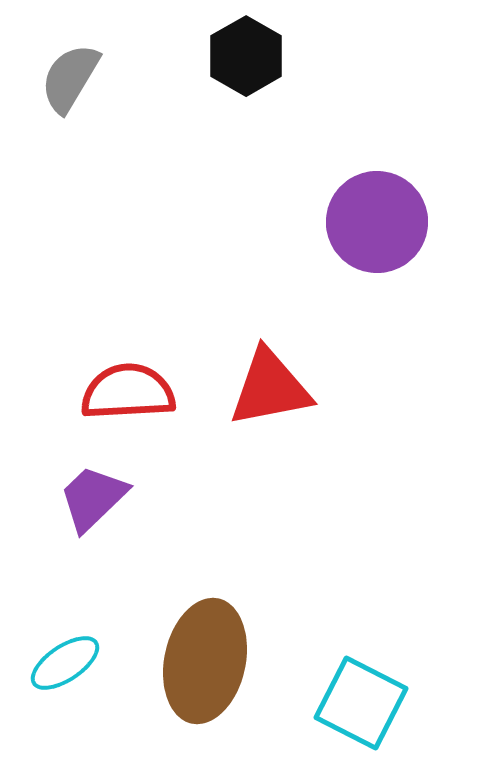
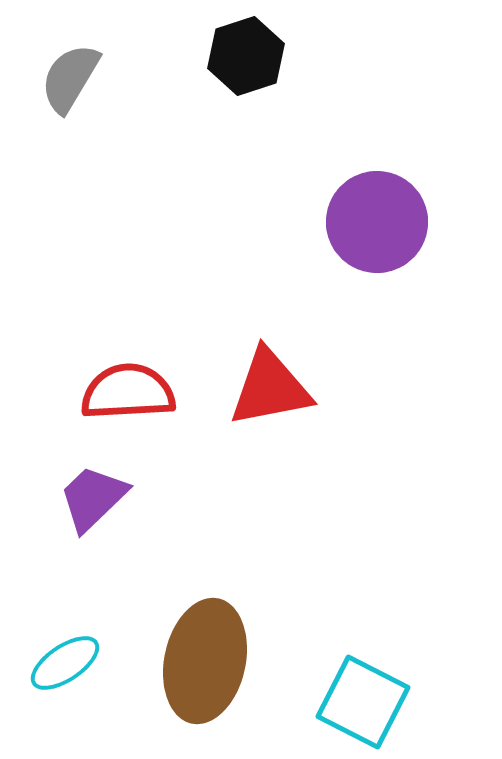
black hexagon: rotated 12 degrees clockwise
cyan square: moved 2 px right, 1 px up
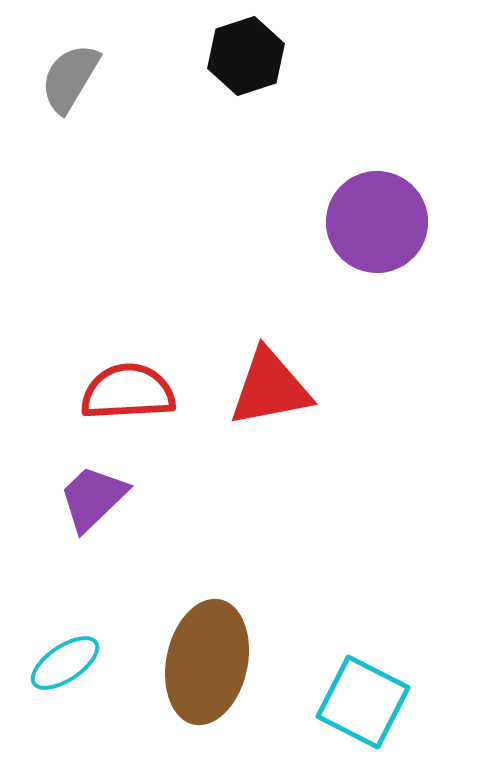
brown ellipse: moved 2 px right, 1 px down
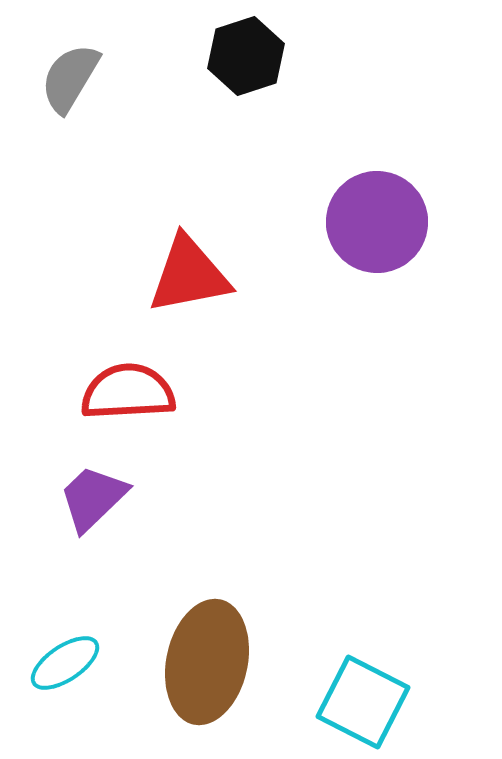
red triangle: moved 81 px left, 113 px up
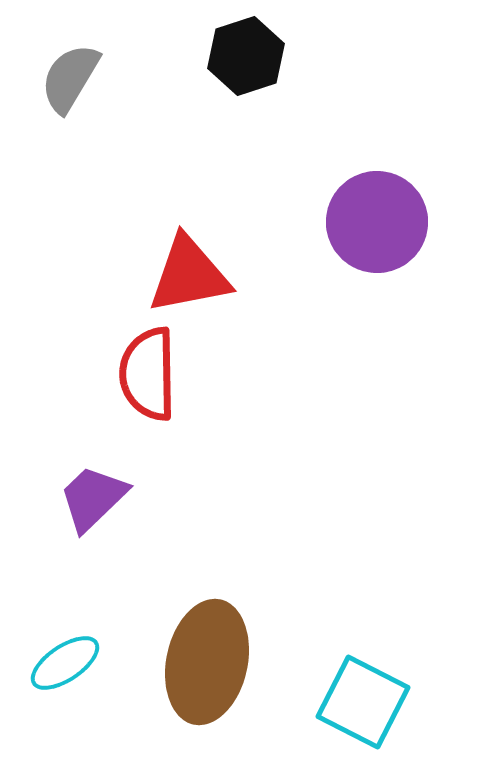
red semicircle: moved 20 px right, 18 px up; rotated 88 degrees counterclockwise
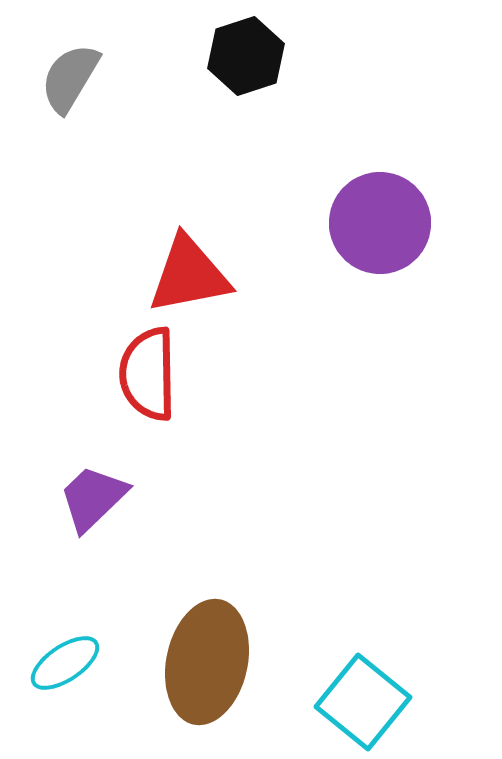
purple circle: moved 3 px right, 1 px down
cyan square: rotated 12 degrees clockwise
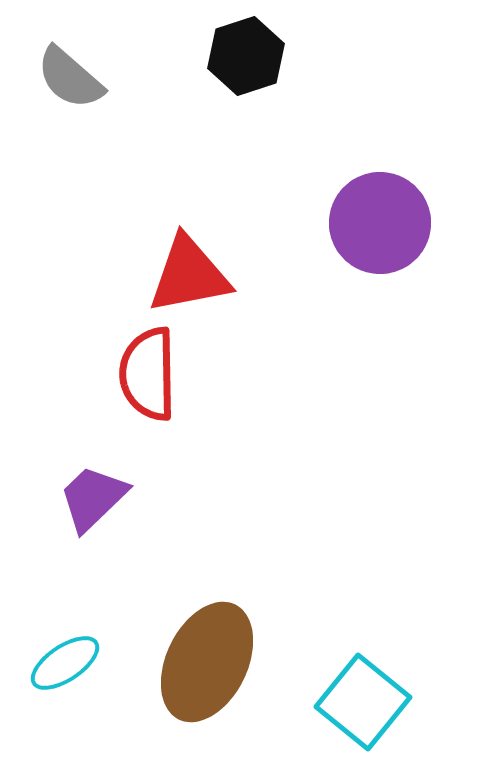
gray semicircle: rotated 80 degrees counterclockwise
brown ellipse: rotated 14 degrees clockwise
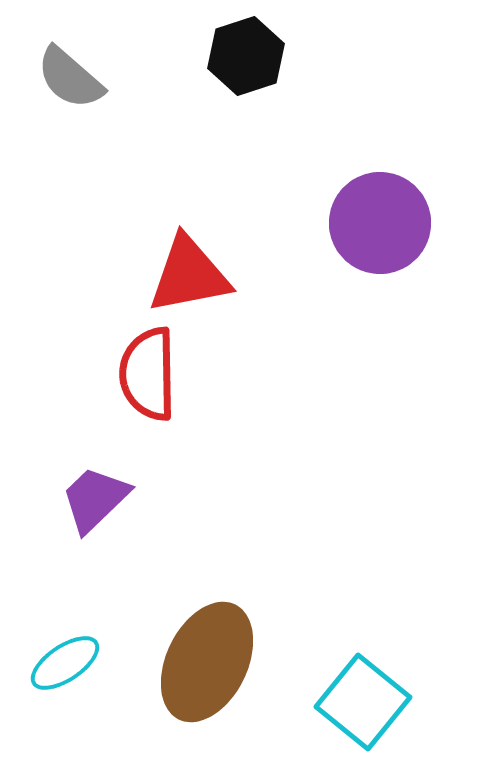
purple trapezoid: moved 2 px right, 1 px down
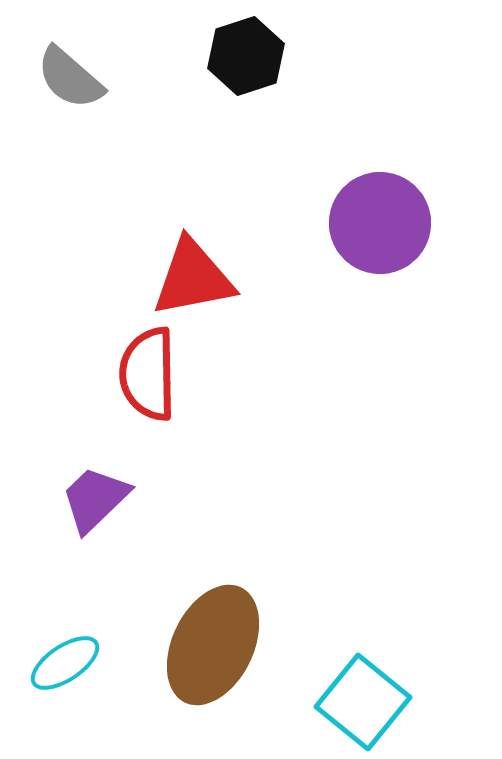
red triangle: moved 4 px right, 3 px down
brown ellipse: moved 6 px right, 17 px up
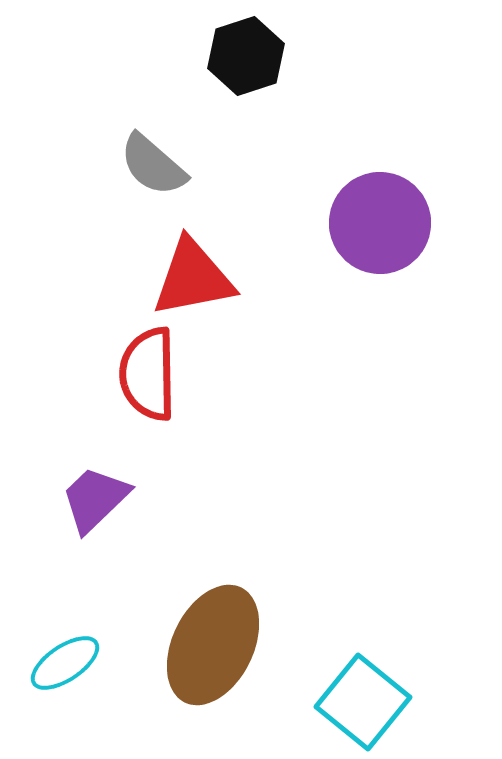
gray semicircle: moved 83 px right, 87 px down
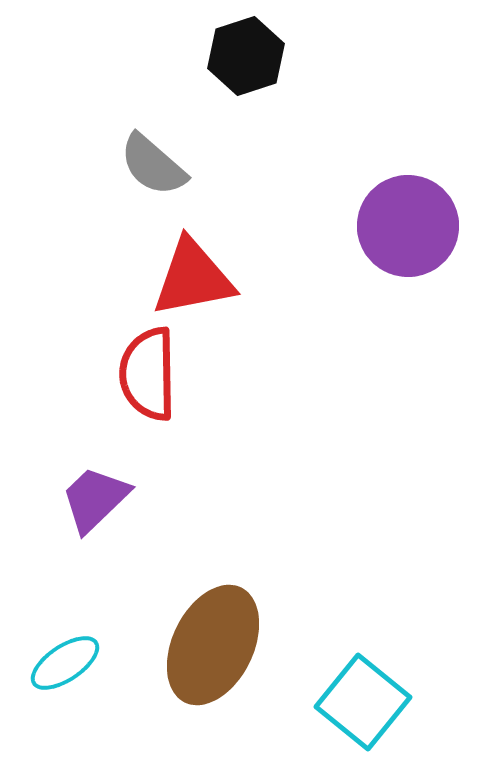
purple circle: moved 28 px right, 3 px down
